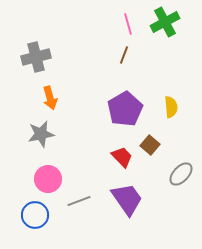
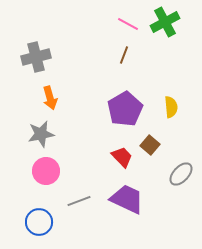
pink line: rotated 45 degrees counterclockwise
pink circle: moved 2 px left, 8 px up
purple trapezoid: rotated 30 degrees counterclockwise
blue circle: moved 4 px right, 7 px down
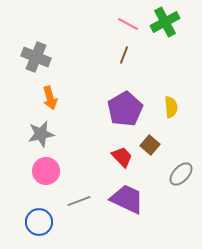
gray cross: rotated 36 degrees clockwise
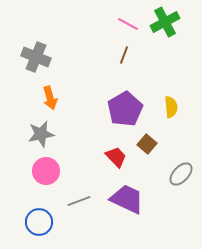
brown square: moved 3 px left, 1 px up
red trapezoid: moved 6 px left
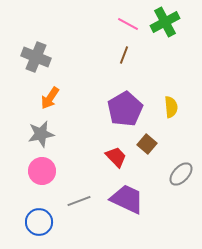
orange arrow: rotated 50 degrees clockwise
pink circle: moved 4 px left
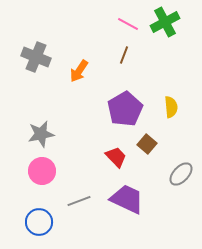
orange arrow: moved 29 px right, 27 px up
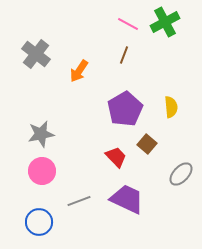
gray cross: moved 3 px up; rotated 16 degrees clockwise
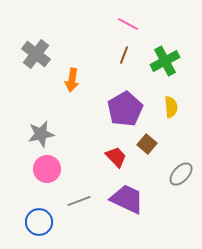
green cross: moved 39 px down
orange arrow: moved 7 px left, 9 px down; rotated 25 degrees counterclockwise
pink circle: moved 5 px right, 2 px up
